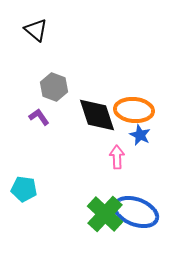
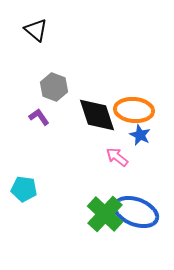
pink arrow: rotated 50 degrees counterclockwise
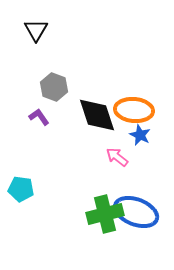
black triangle: rotated 20 degrees clockwise
cyan pentagon: moved 3 px left
green cross: rotated 33 degrees clockwise
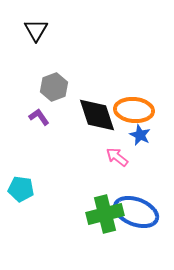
gray hexagon: rotated 20 degrees clockwise
